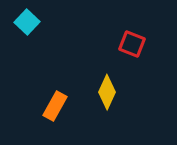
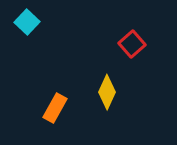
red square: rotated 28 degrees clockwise
orange rectangle: moved 2 px down
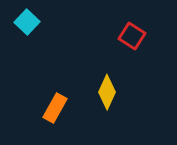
red square: moved 8 px up; rotated 16 degrees counterclockwise
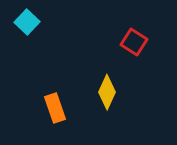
red square: moved 2 px right, 6 px down
orange rectangle: rotated 48 degrees counterclockwise
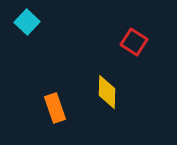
yellow diamond: rotated 24 degrees counterclockwise
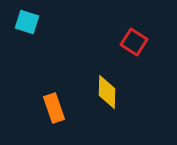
cyan square: rotated 25 degrees counterclockwise
orange rectangle: moved 1 px left
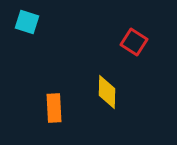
orange rectangle: rotated 16 degrees clockwise
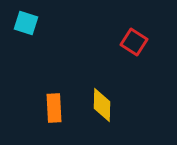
cyan square: moved 1 px left, 1 px down
yellow diamond: moved 5 px left, 13 px down
